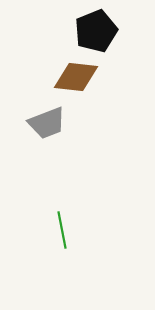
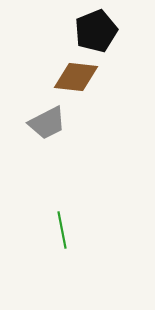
gray trapezoid: rotated 6 degrees counterclockwise
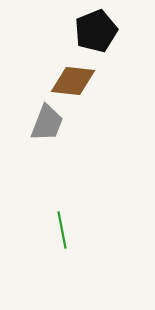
brown diamond: moved 3 px left, 4 px down
gray trapezoid: rotated 42 degrees counterclockwise
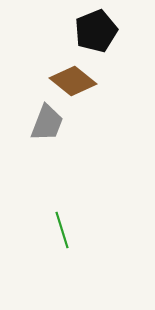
brown diamond: rotated 33 degrees clockwise
green line: rotated 6 degrees counterclockwise
